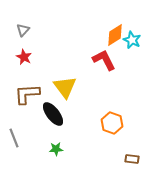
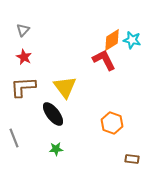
orange diamond: moved 3 px left, 5 px down
cyan star: rotated 12 degrees counterclockwise
brown L-shape: moved 4 px left, 7 px up
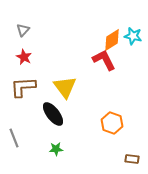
cyan star: moved 1 px right, 4 px up
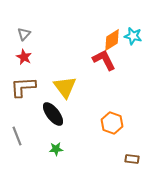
gray triangle: moved 1 px right, 4 px down
gray line: moved 3 px right, 2 px up
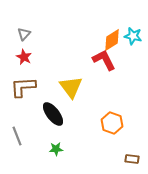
yellow triangle: moved 6 px right
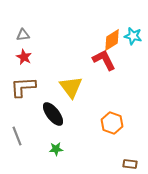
gray triangle: moved 1 px left, 1 px down; rotated 40 degrees clockwise
brown rectangle: moved 2 px left, 5 px down
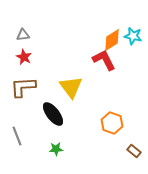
brown rectangle: moved 4 px right, 13 px up; rotated 32 degrees clockwise
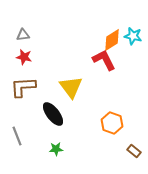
red star: rotated 14 degrees counterclockwise
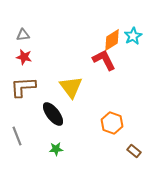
cyan star: rotated 30 degrees clockwise
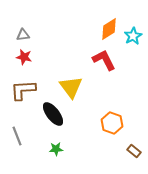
orange diamond: moved 3 px left, 11 px up
brown L-shape: moved 3 px down
